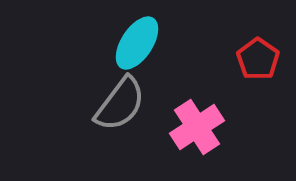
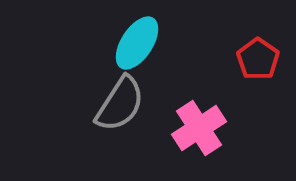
gray semicircle: rotated 4 degrees counterclockwise
pink cross: moved 2 px right, 1 px down
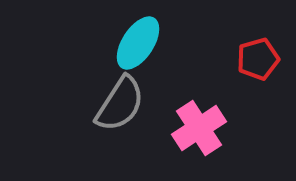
cyan ellipse: moved 1 px right
red pentagon: rotated 21 degrees clockwise
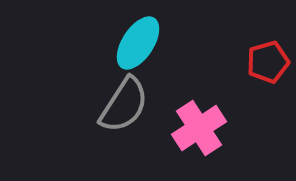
red pentagon: moved 10 px right, 3 px down
gray semicircle: moved 4 px right, 1 px down
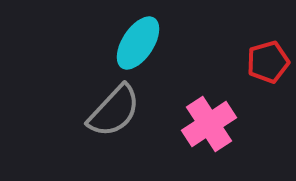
gray semicircle: moved 10 px left, 6 px down; rotated 10 degrees clockwise
pink cross: moved 10 px right, 4 px up
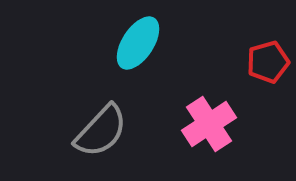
gray semicircle: moved 13 px left, 20 px down
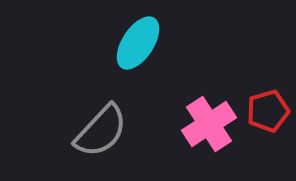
red pentagon: moved 49 px down
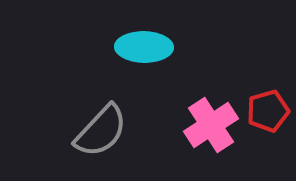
cyan ellipse: moved 6 px right, 4 px down; rotated 58 degrees clockwise
pink cross: moved 2 px right, 1 px down
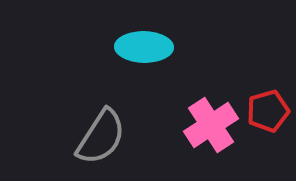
gray semicircle: moved 6 px down; rotated 10 degrees counterclockwise
